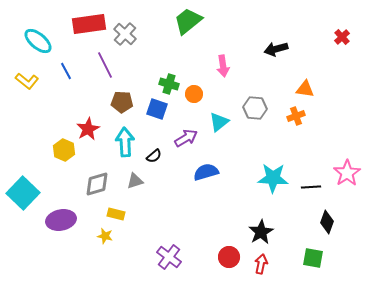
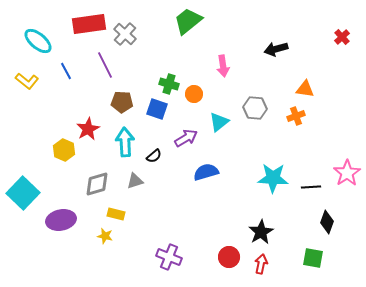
purple cross: rotated 15 degrees counterclockwise
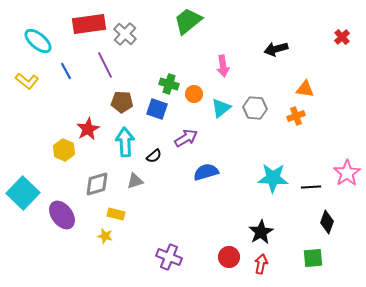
cyan triangle: moved 2 px right, 14 px up
purple ellipse: moved 1 px right, 5 px up; rotated 64 degrees clockwise
green square: rotated 15 degrees counterclockwise
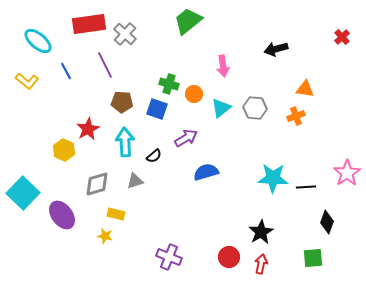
black line: moved 5 px left
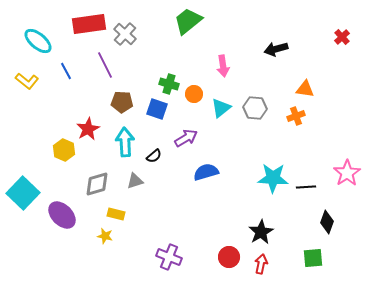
purple ellipse: rotated 8 degrees counterclockwise
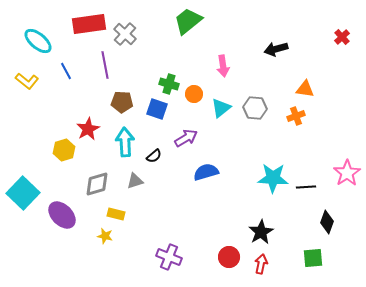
purple line: rotated 16 degrees clockwise
yellow hexagon: rotated 20 degrees clockwise
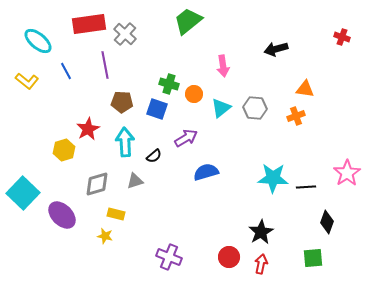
red cross: rotated 28 degrees counterclockwise
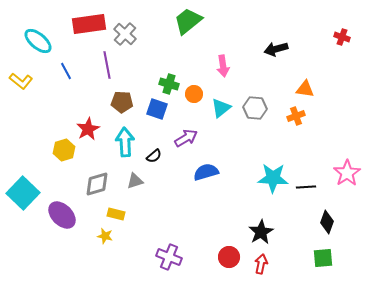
purple line: moved 2 px right
yellow L-shape: moved 6 px left
green square: moved 10 px right
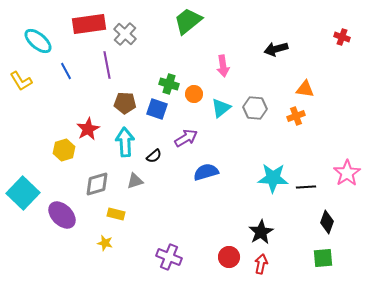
yellow L-shape: rotated 20 degrees clockwise
brown pentagon: moved 3 px right, 1 px down
yellow star: moved 7 px down
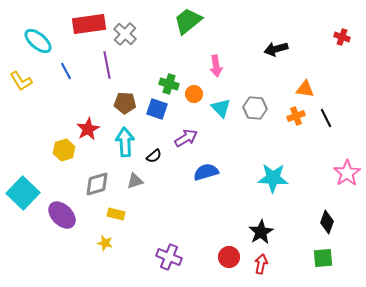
pink arrow: moved 7 px left
cyan triangle: rotated 35 degrees counterclockwise
black line: moved 20 px right, 69 px up; rotated 66 degrees clockwise
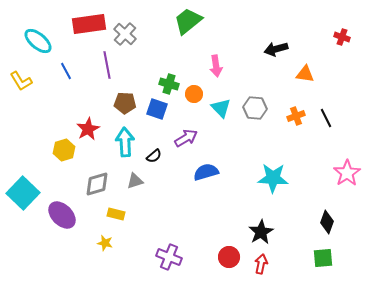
orange triangle: moved 15 px up
